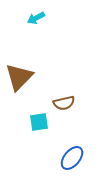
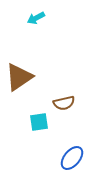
brown triangle: rotated 12 degrees clockwise
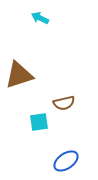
cyan arrow: moved 4 px right; rotated 54 degrees clockwise
brown triangle: moved 2 px up; rotated 16 degrees clockwise
blue ellipse: moved 6 px left, 3 px down; rotated 15 degrees clockwise
